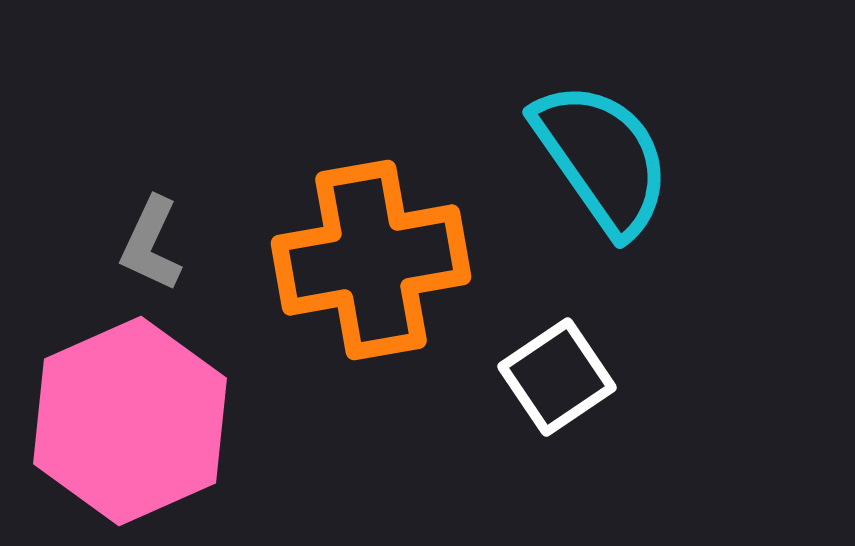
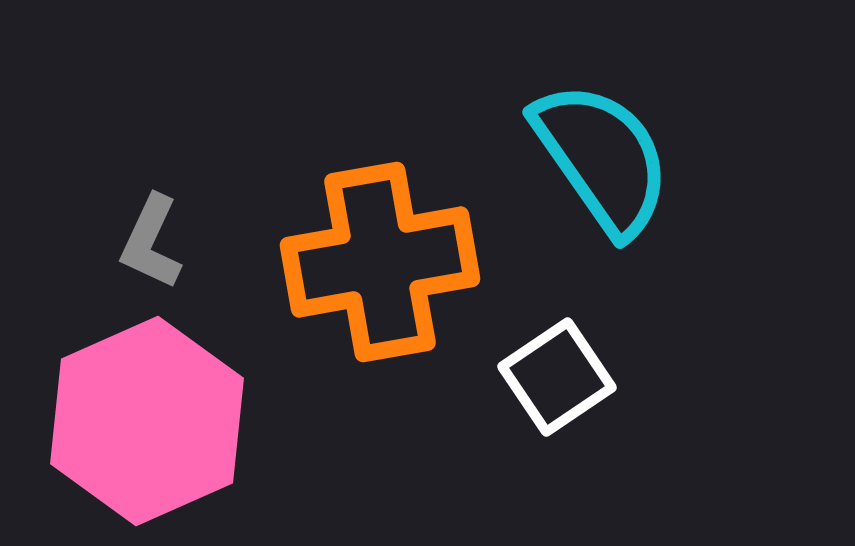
gray L-shape: moved 2 px up
orange cross: moved 9 px right, 2 px down
pink hexagon: moved 17 px right
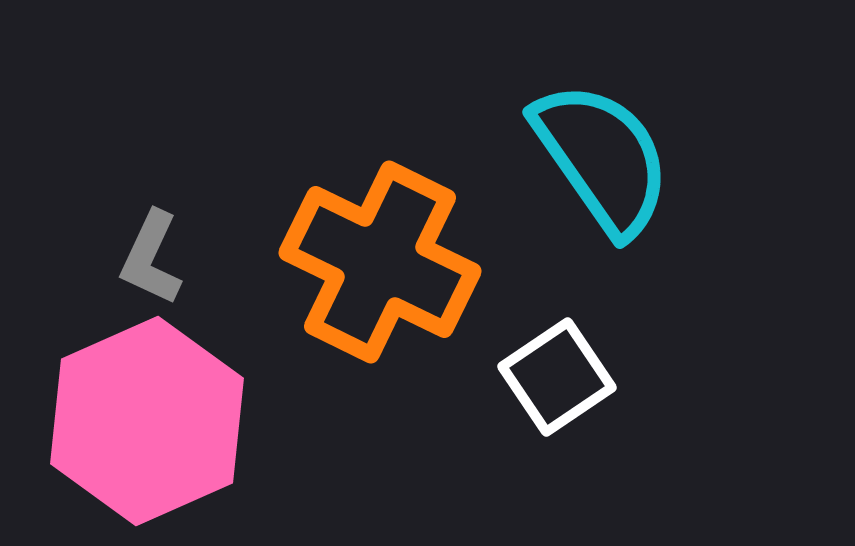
gray L-shape: moved 16 px down
orange cross: rotated 36 degrees clockwise
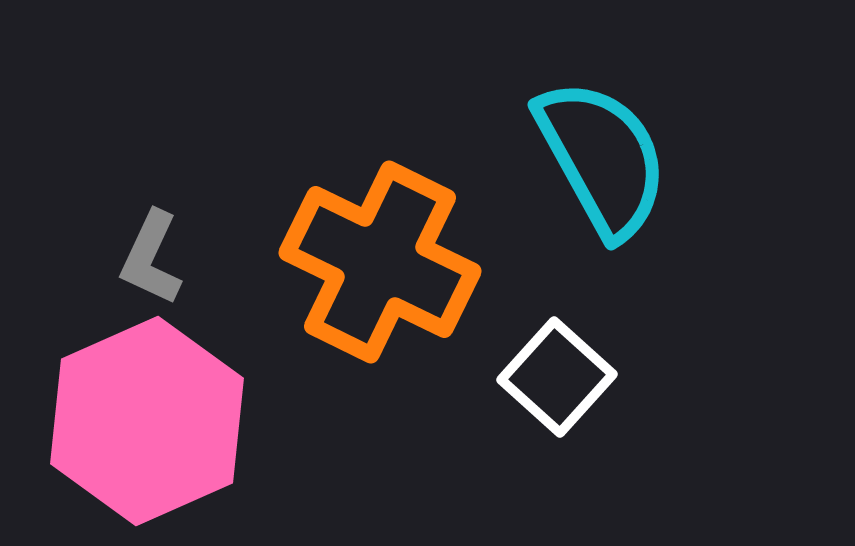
cyan semicircle: rotated 6 degrees clockwise
white square: rotated 14 degrees counterclockwise
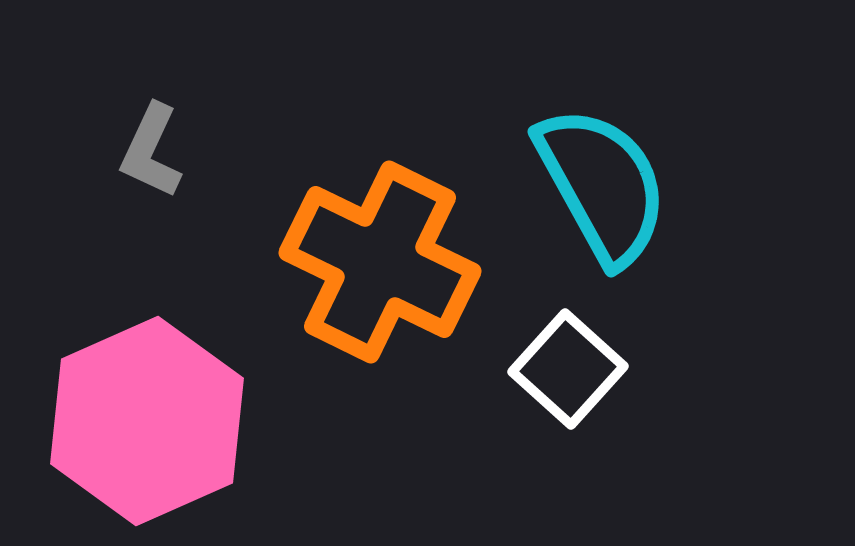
cyan semicircle: moved 27 px down
gray L-shape: moved 107 px up
white square: moved 11 px right, 8 px up
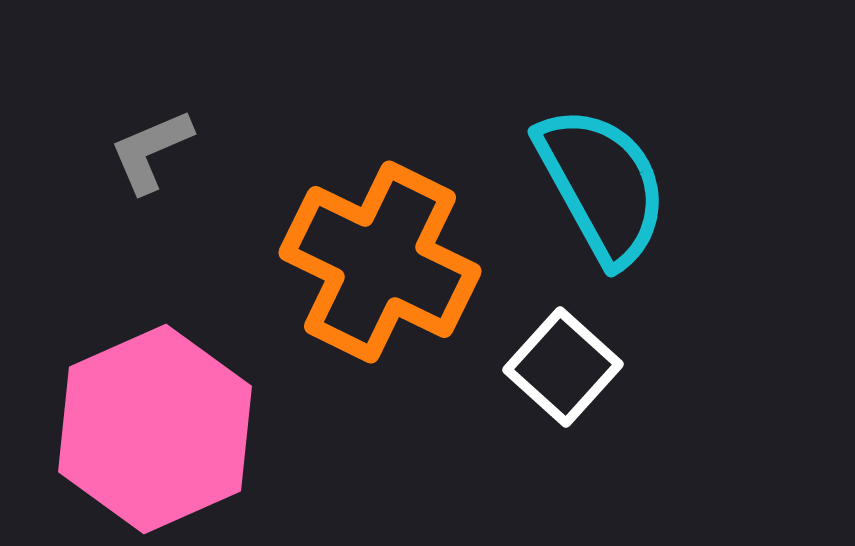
gray L-shape: rotated 42 degrees clockwise
white square: moved 5 px left, 2 px up
pink hexagon: moved 8 px right, 8 px down
